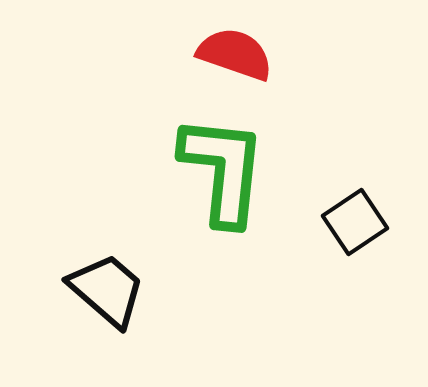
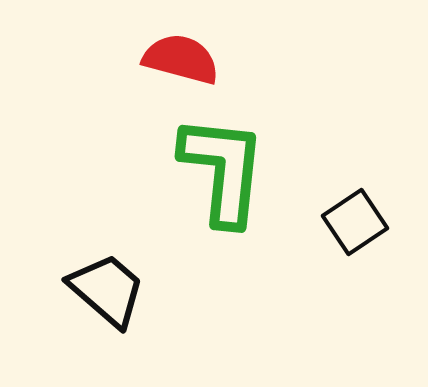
red semicircle: moved 54 px left, 5 px down; rotated 4 degrees counterclockwise
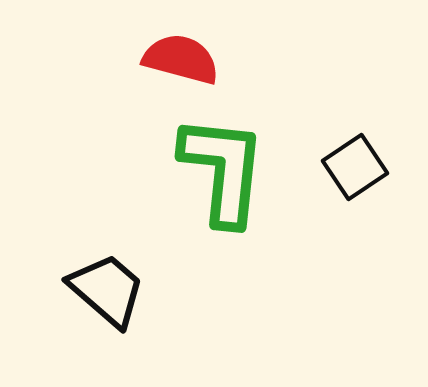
black square: moved 55 px up
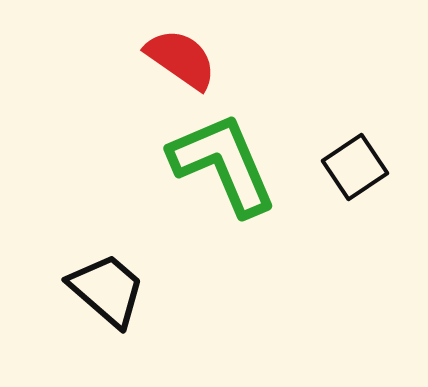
red semicircle: rotated 20 degrees clockwise
green L-shape: moved 6 px up; rotated 29 degrees counterclockwise
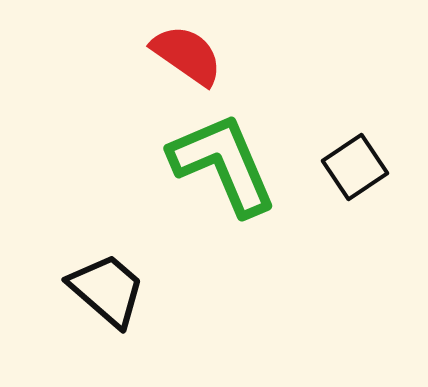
red semicircle: moved 6 px right, 4 px up
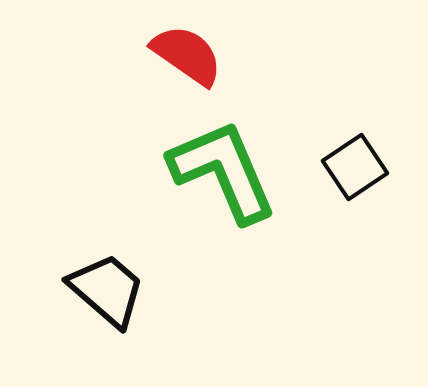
green L-shape: moved 7 px down
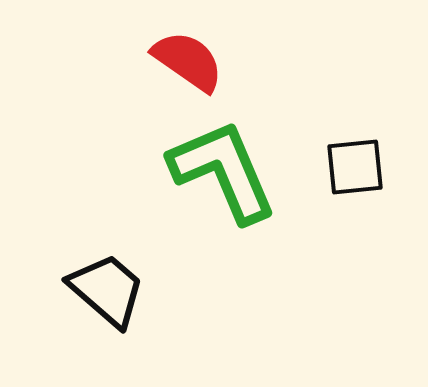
red semicircle: moved 1 px right, 6 px down
black square: rotated 28 degrees clockwise
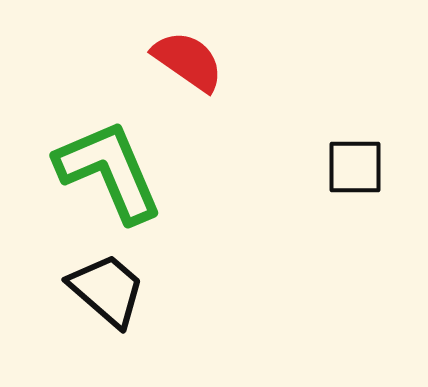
black square: rotated 6 degrees clockwise
green L-shape: moved 114 px left
